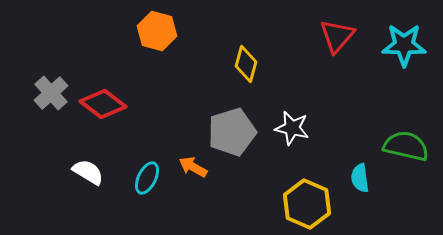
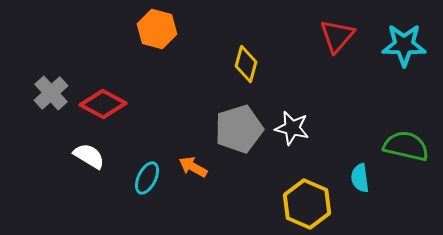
orange hexagon: moved 2 px up
red diamond: rotated 9 degrees counterclockwise
gray pentagon: moved 7 px right, 3 px up
white semicircle: moved 1 px right, 16 px up
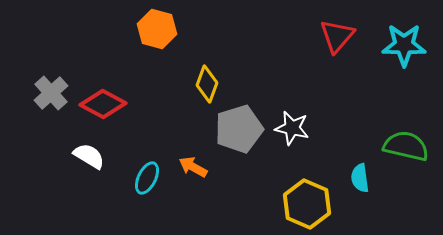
yellow diamond: moved 39 px left, 20 px down; rotated 6 degrees clockwise
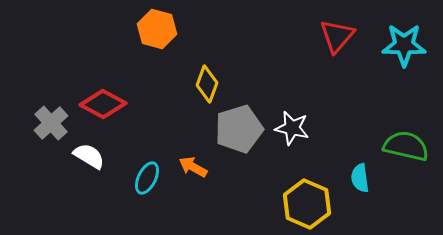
gray cross: moved 30 px down
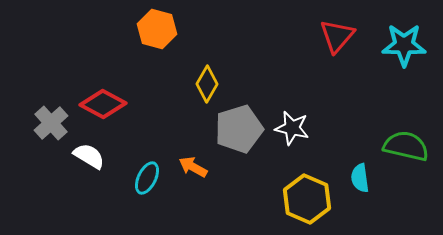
yellow diamond: rotated 9 degrees clockwise
yellow hexagon: moved 5 px up
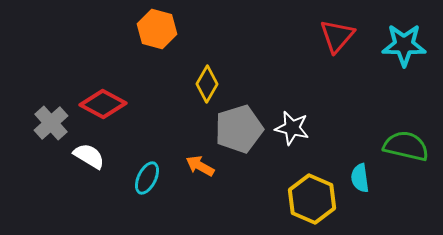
orange arrow: moved 7 px right, 1 px up
yellow hexagon: moved 5 px right
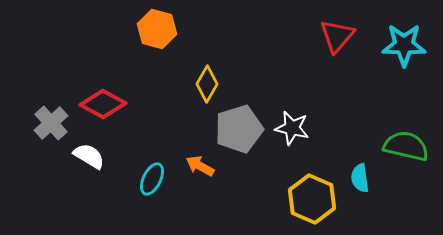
cyan ellipse: moved 5 px right, 1 px down
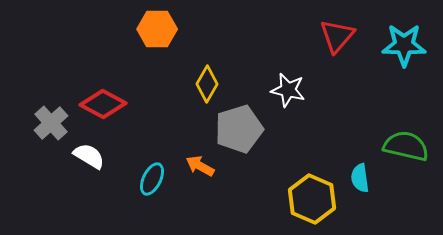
orange hexagon: rotated 15 degrees counterclockwise
white star: moved 4 px left, 38 px up
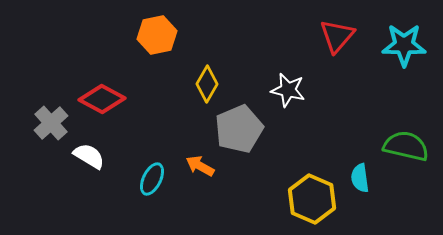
orange hexagon: moved 6 px down; rotated 12 degrees counterclockwise
red diamond: moved 1 px left, 5 px up
gray pentagon: rotated 6 degrees counterclockwise
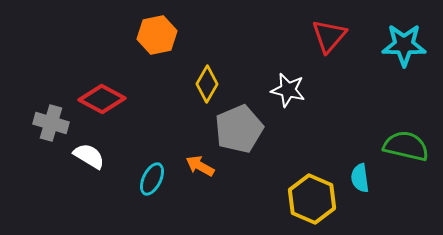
red triangle: moved 8 px left
gray cross: rotated 32 degrees counterclockwise
